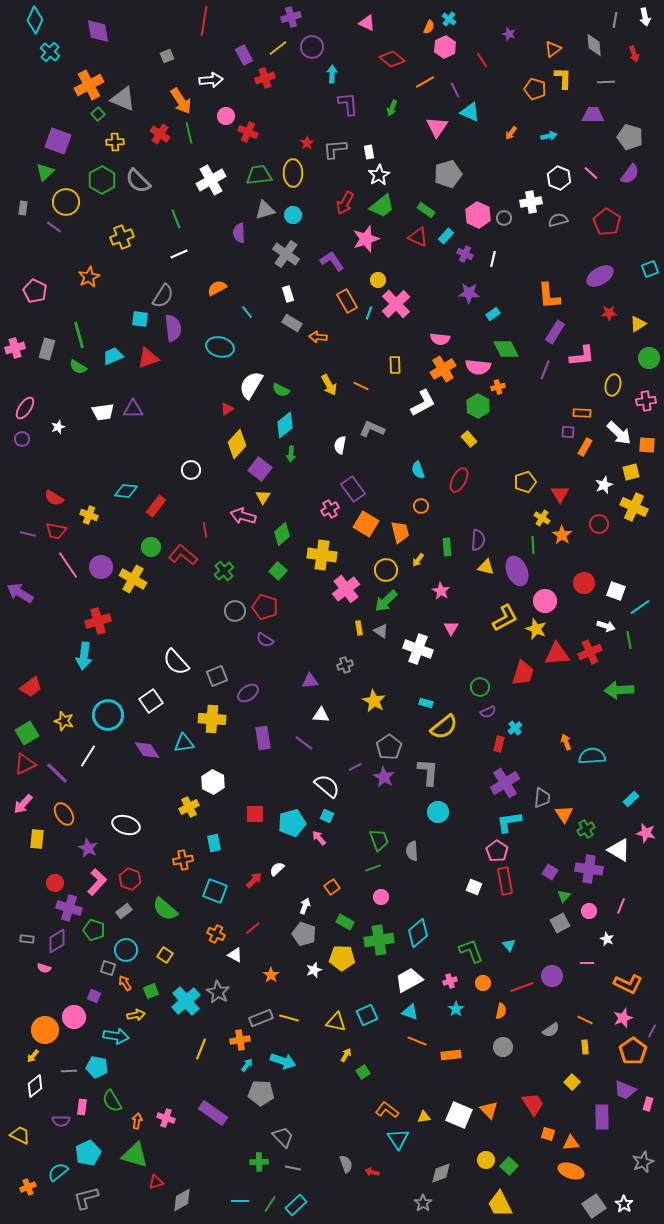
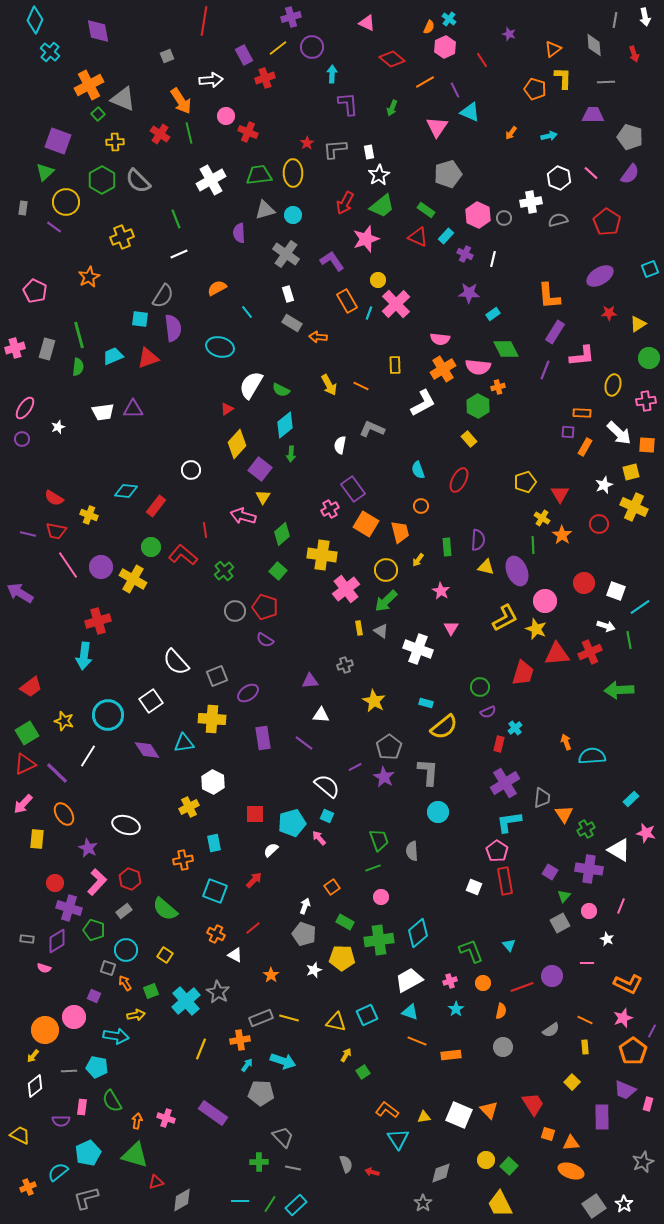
green semicircle at (78, 367): rotated 114 degrees counterclockwise
white semicircle at (277, 869): moved 6 px left, 19 px up
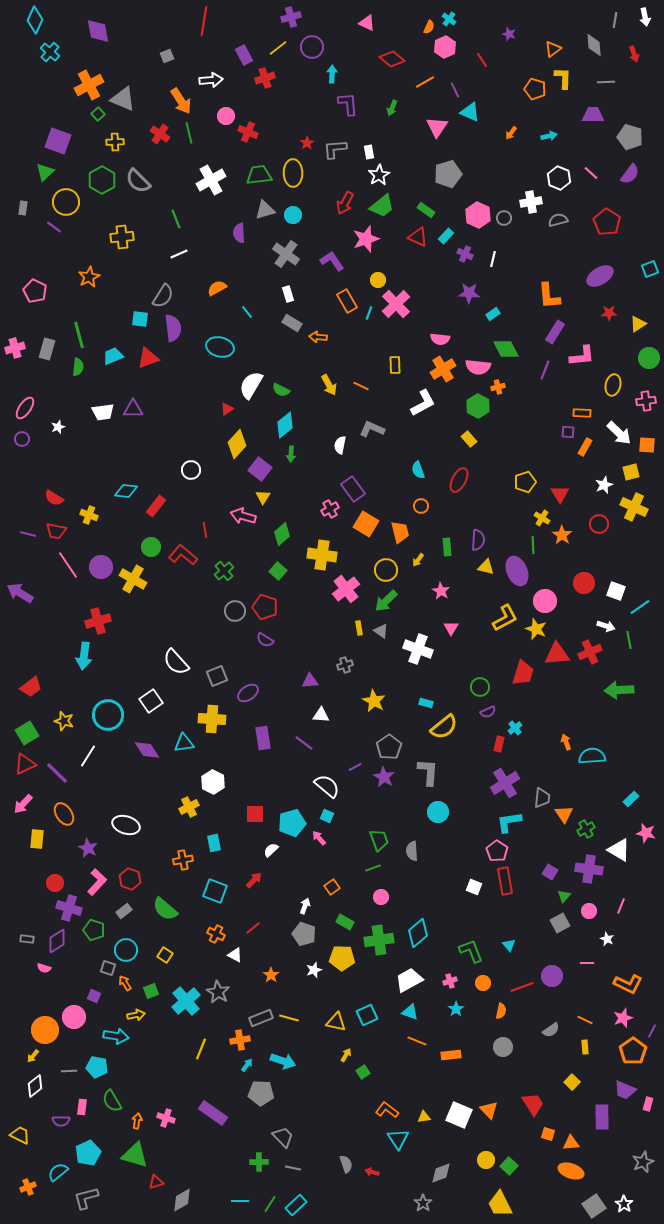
yellow cross at (122, 237): rotated 15 degrees clockwise
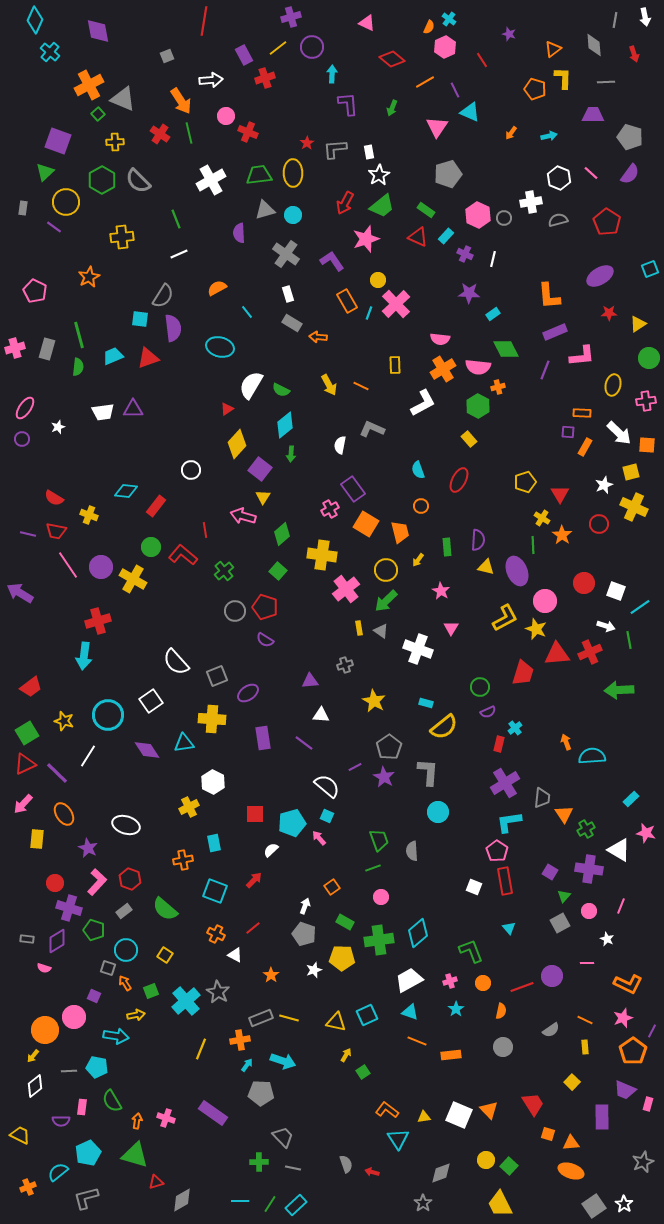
purple rectangle at (555, 332): rotated 35 degrees clockwise
cyan triangle at (509, 945): moved 17 px up
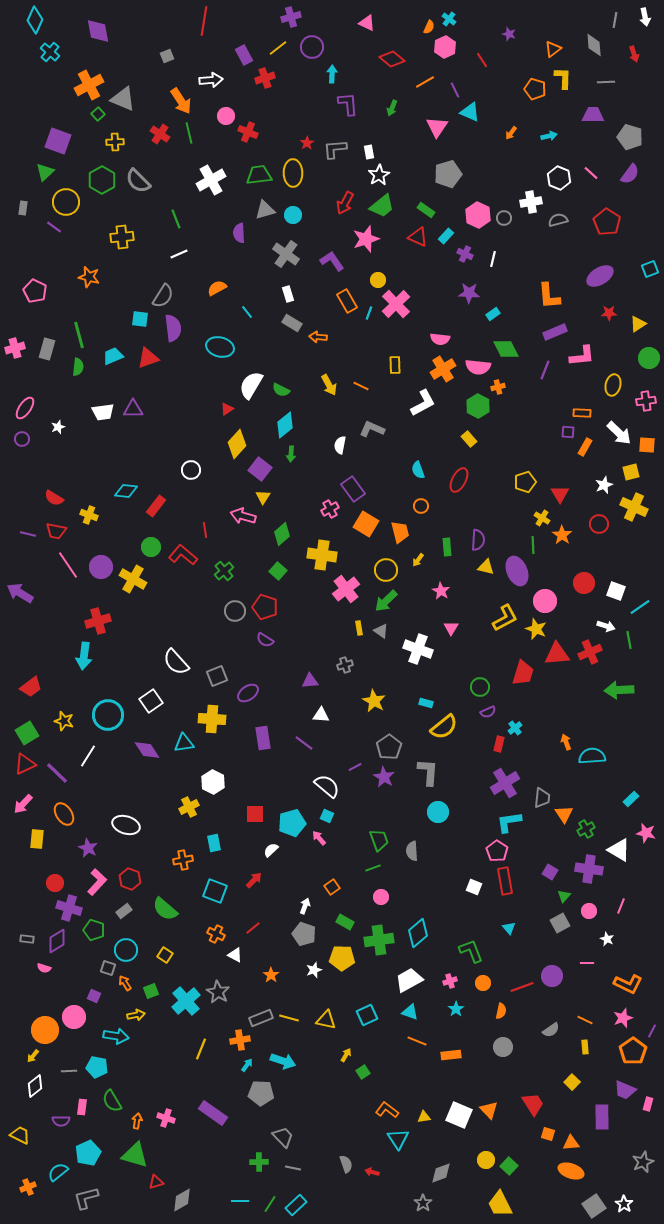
orange star at (89, 277): rotated 30 degrees counterclockwise
yellow triangle at (336, 1022): moved 10 px left, 2 px up
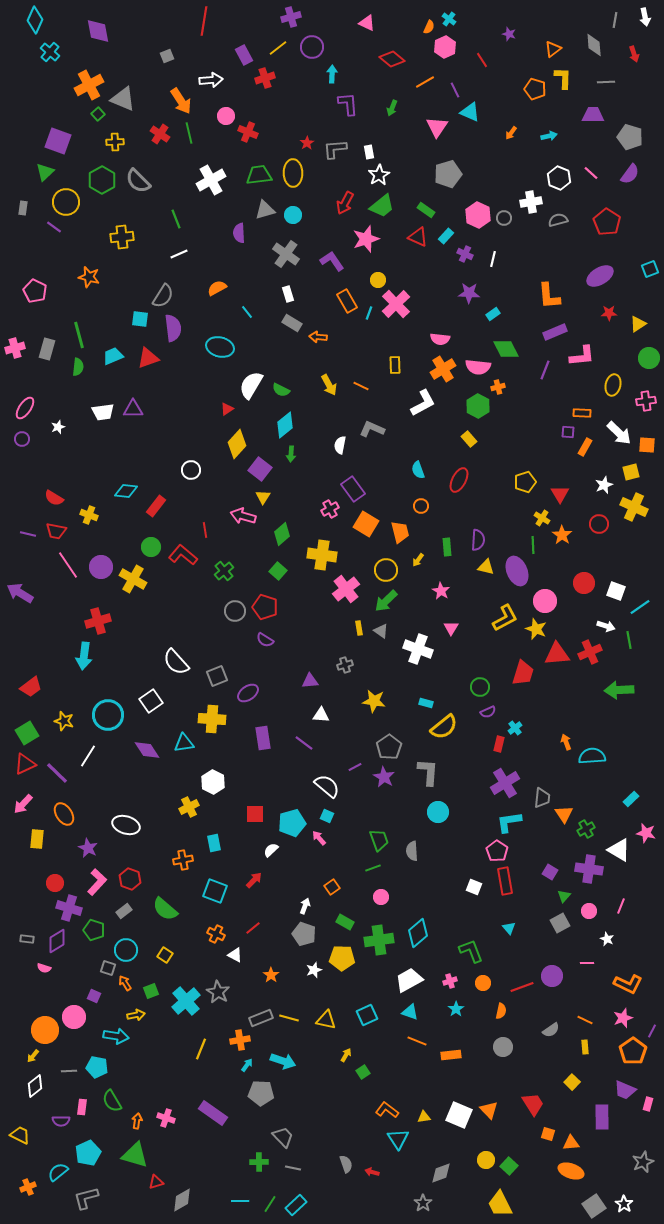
yellow star at (374, 701): rotated 20 degrees counterclockwise
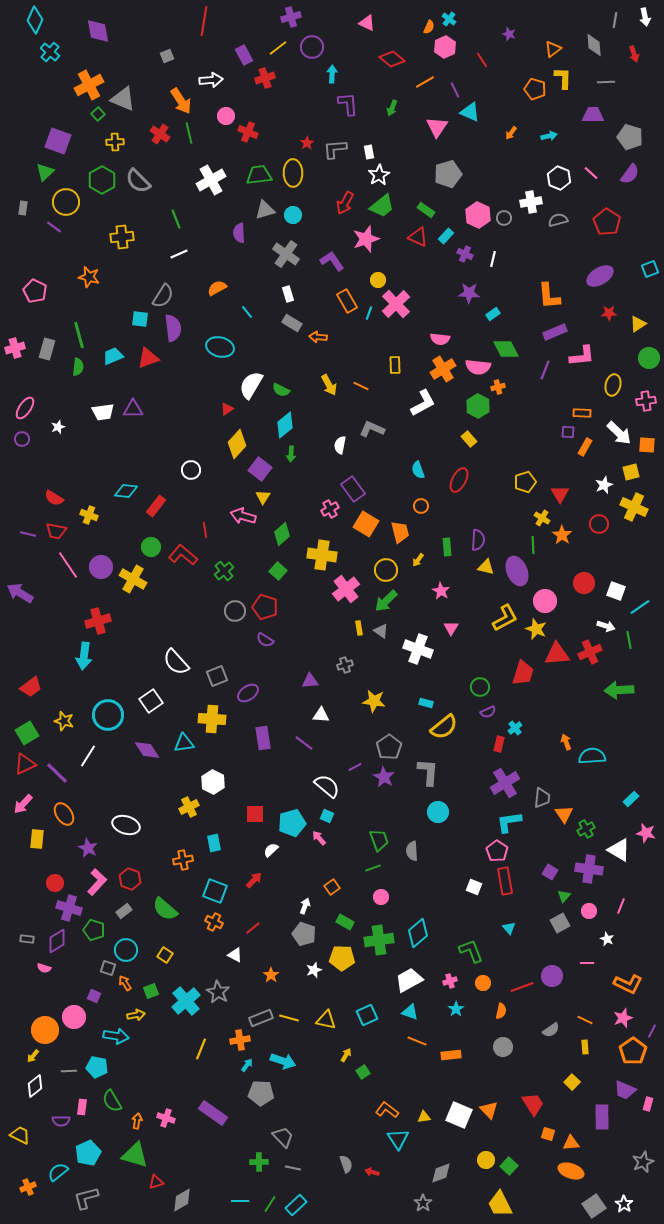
orange cross at (216, 934): moved 2 px left, 12 px up
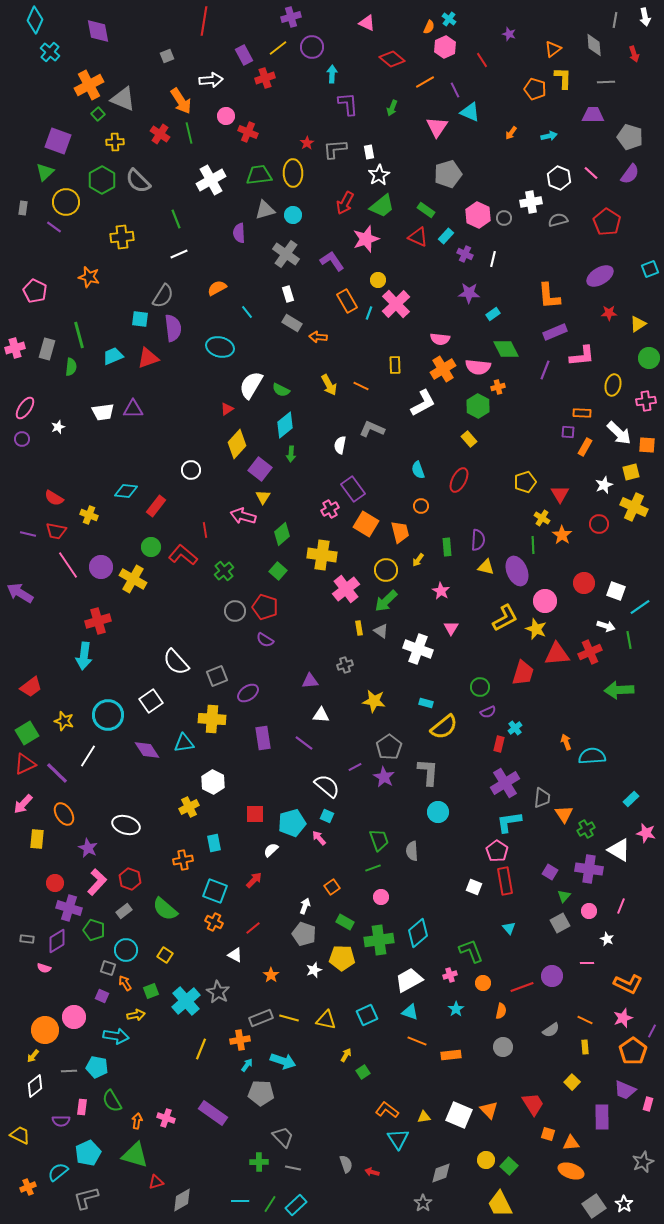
green semicircle at (78, 367): moved 7 px left
pink cross at (450, 981): moved 6 px up
purple square at (94, 996): moved 8 px right
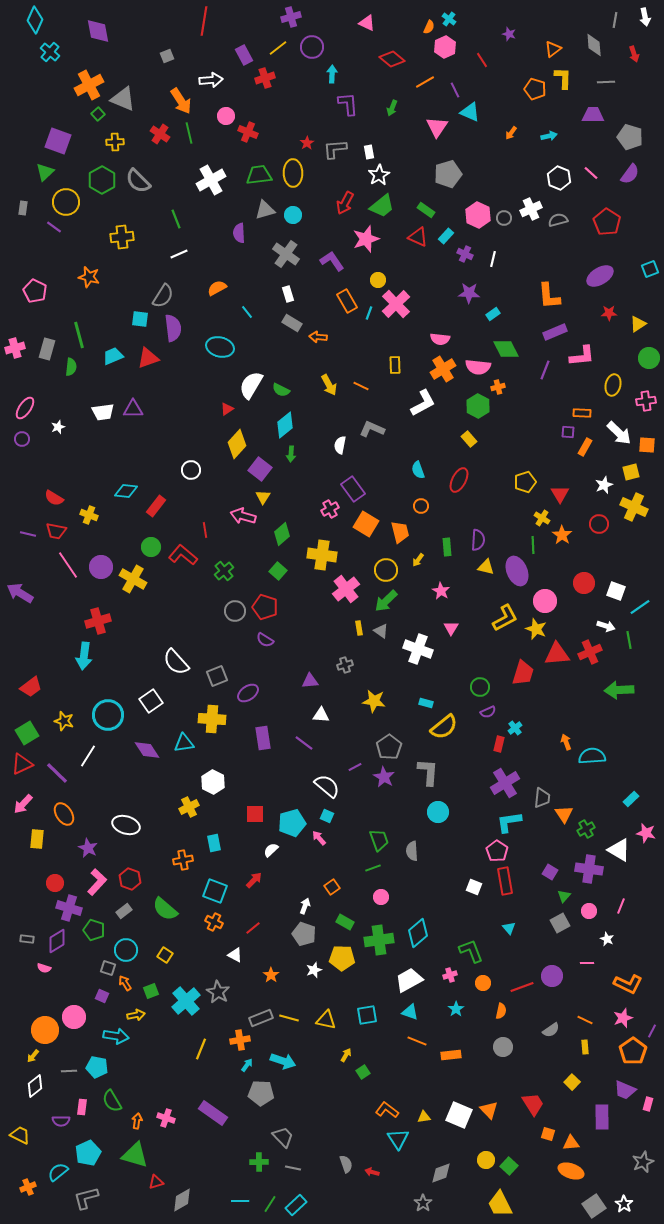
white cross at (531, 202): moved 7 px down; rotated 15 degrees counterclockwise
red triangle at (25, 764): moved 3 px left
cyan square at (367, 1015): rotated 15 degrees clockwise
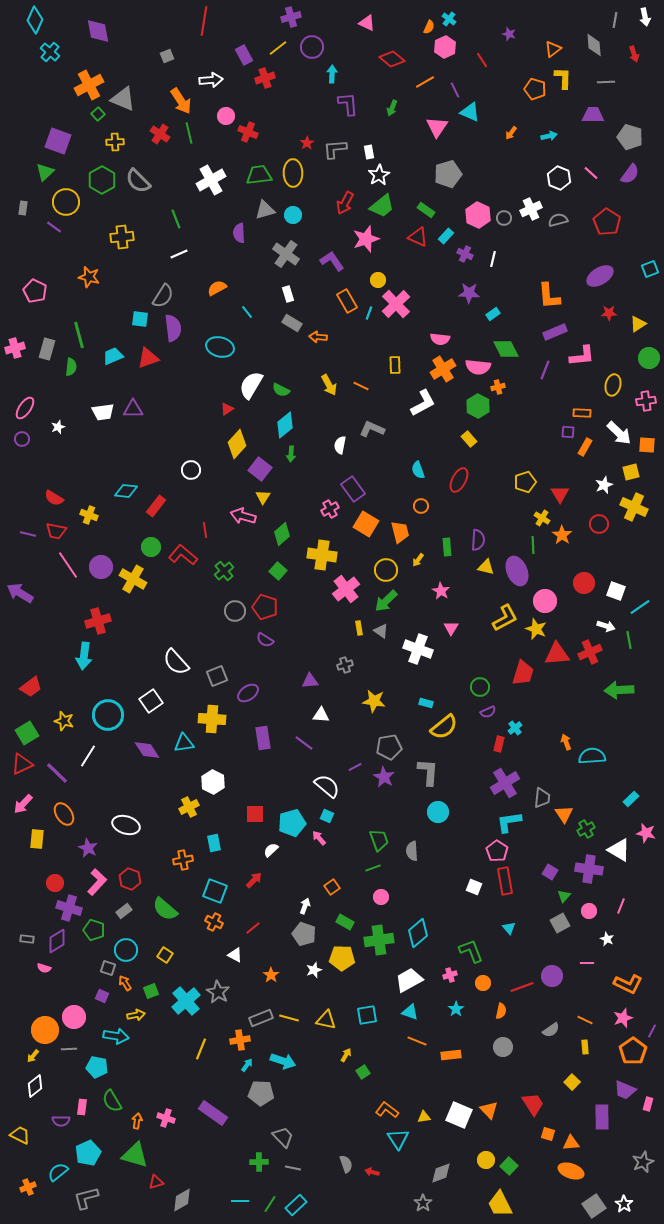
gray pentagon at (389, 747): rotated 25 degrees clockwise
gray line at (69, 1071): moved 22 px up
